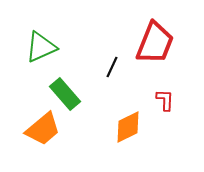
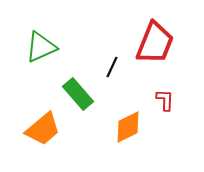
green rectangle: moved 13 px right
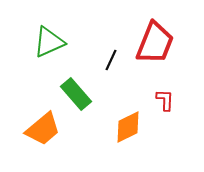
green triangle: moved 8 px right, 5 px up
black line: moved 1 px left, 7 px up
green rectangle: moved 2 px left
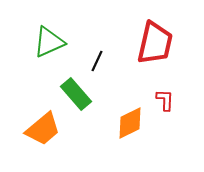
red trapezoid: rotated 9 degrees counterclockwise
black line: moved 14 px left, 1 px down
orange diamond: moved 2 px right, 4 px up
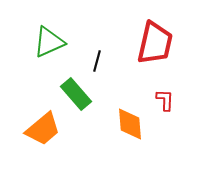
black line: rotated 10 degrees counterclockwise
orange diamond: moved 1 px down; rotated 68 degrees counterclockwise
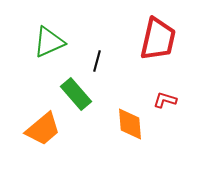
red trapezoid: moved 3 px right, 4 px up
red L-shape: rotated 75 degrees counterclockwise
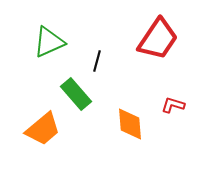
red trapezoid: rotated 21 degrees clockwise
red L-shape: moved 8 px right, 5 px down
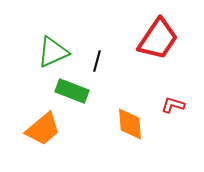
green triangle: moved 4 px right, 10 px down
green rectangle: moved 4 px left, 3 px up; rotated 28 degrees counterclockwise
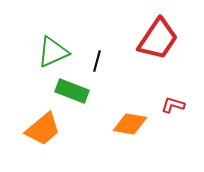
orange diamond: rotated 76 degrees counterclockwise
